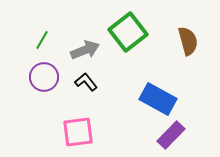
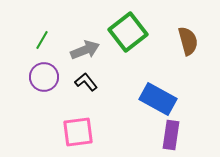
purple rectangle: rotated 36 degrees counterclockwise
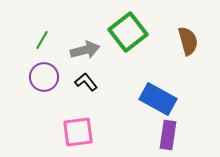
gray arrow: rotated 8 degrees clockwise
purple rectangle: moved 3 px left
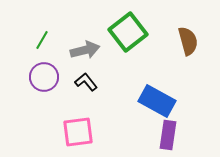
blue rectangle: moved 1 px left, 2 px down
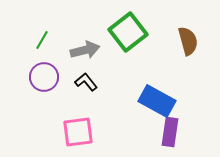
purple rectangle: moved 2 px right, 3 px up
